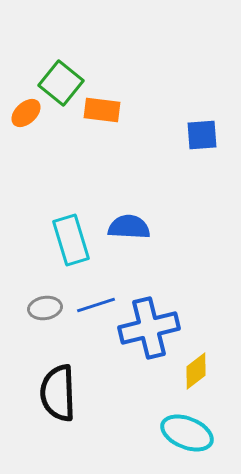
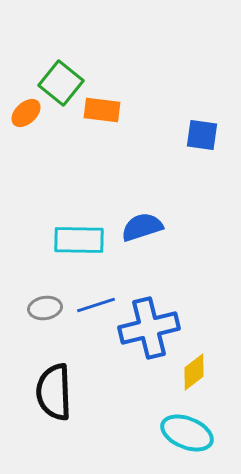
blue square: rotated 12 degrees clockwise
blue semicircle: moved 13 px right; rotated 21 degrees counterclockwise
cyan rectangle: moved 8 px right; rotated 72 degrees counterclockwise
yellow diamond: moved 2 px left, 1 px down
black semicircle: moved 4 px left, 1 px up
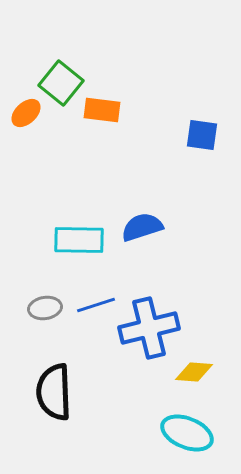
yellow diamond: rotated 42 degrees clockwise
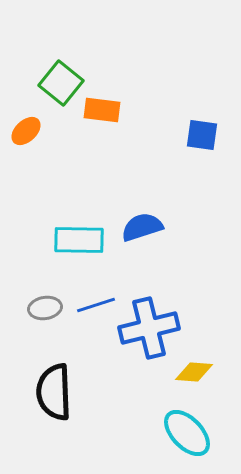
orange ellipse: moved 18 px down
cyan ellipse: rotated 24 degrees clockwise
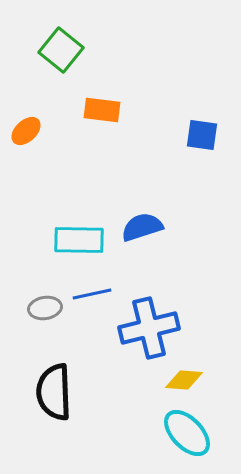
green square: moved 33 px up
blue line: moved 4 px left, 11 px up; rotated 6 degrees clockwise
yellow diamond: moved 10 px left, 8 px down
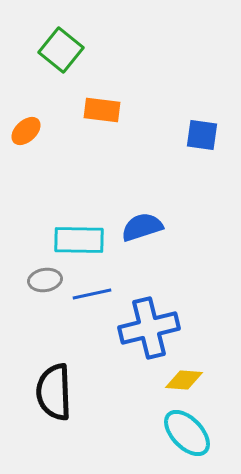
gray ellipse: moved 28 px up
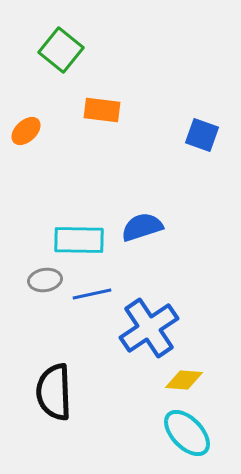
blue square: rotated 12 degrees clockwise
blue cross: rotated 20 degrees counterclockwise
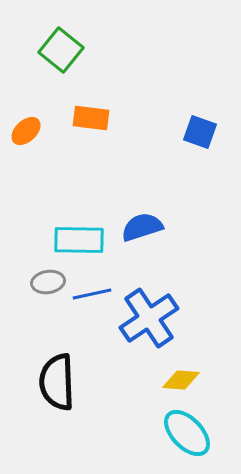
orange rectangle: moved 11 px left, 8 px down
blue square: moved 2 px left, 3 px up
gray ellipse: moved 3 px right, 2 px down
blue cross: moved 10 px up
yellow diamond: moved 3 px left
black semicircle: moved 3 px right, 10 px up
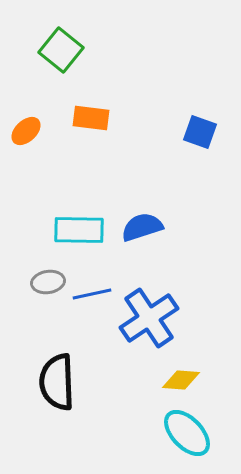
cyan rectangle: moved 10 px up
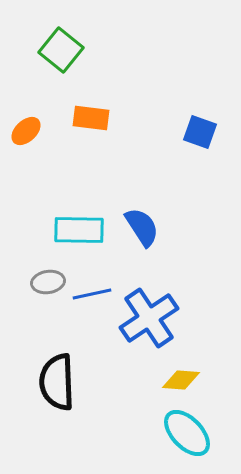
blue semicircle: rotated 75 degrees clockwise
